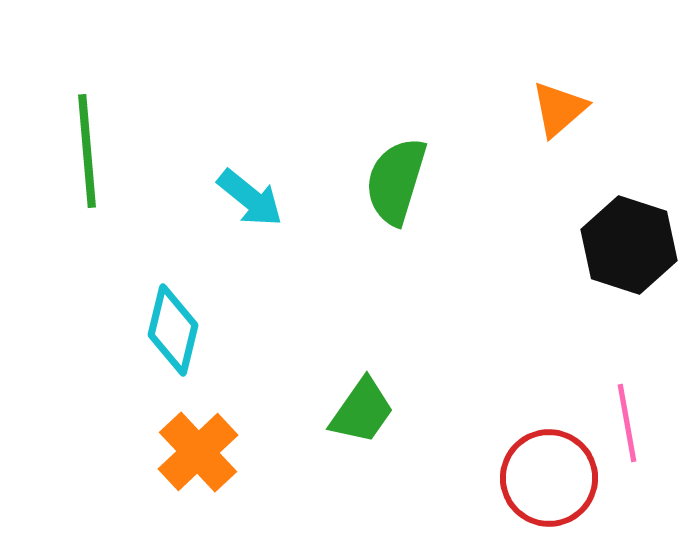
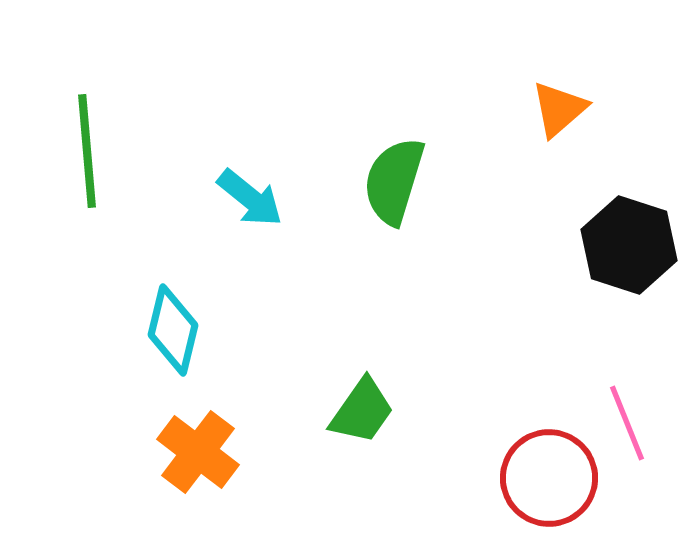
green semicircle: moved 2 px left
pink line: rotated 12 degrees counterclockwise
orange cross: rotated 10 degrees counterclockwise
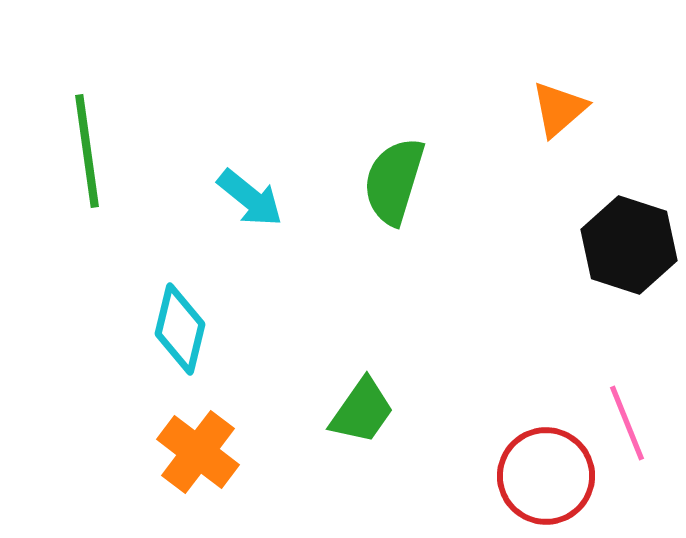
green line: rotated 3 degrees counterclockwise
cyan diamond: moved 7 px right, 1 px up
red circle: moved 3 px left, 2 px up
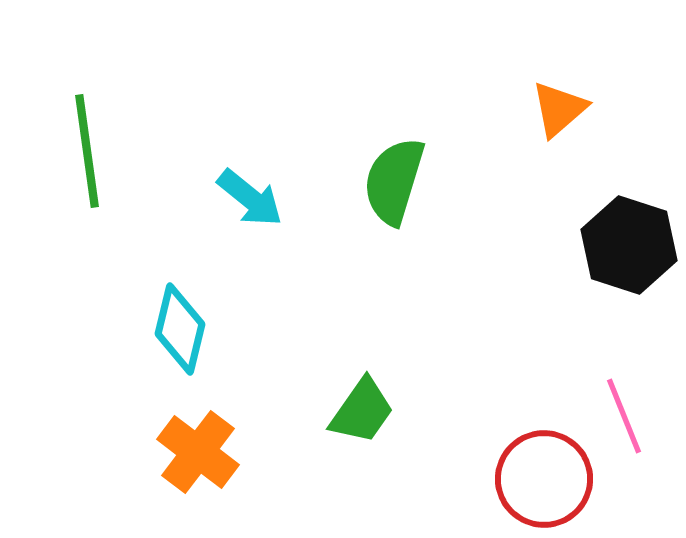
pink line: moved 3 px left, 7 px up
red circle: moved 2 px left, 3 px down
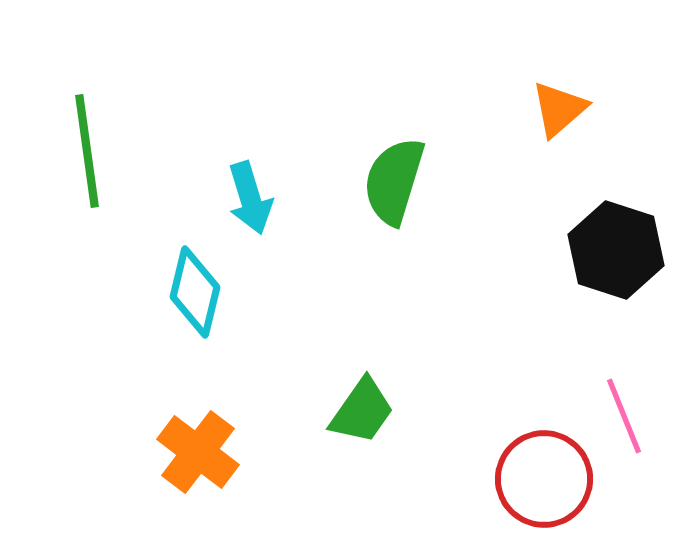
cyan arrow: rotated 34 degrees clockwise
black hexagon: moved 13 px left, 5 px down
cyan diamond: moved 15 px right, 37 px up
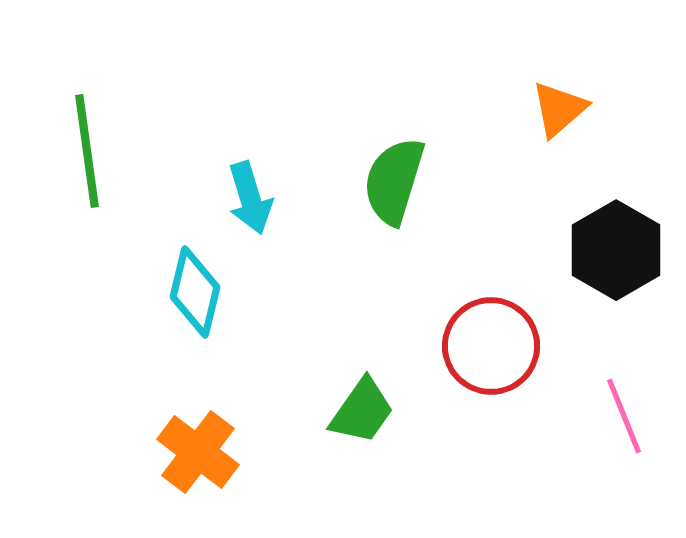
black hexagon: rotated 12 degrees clockwise
red circle: moved 53 px left, 133 px up
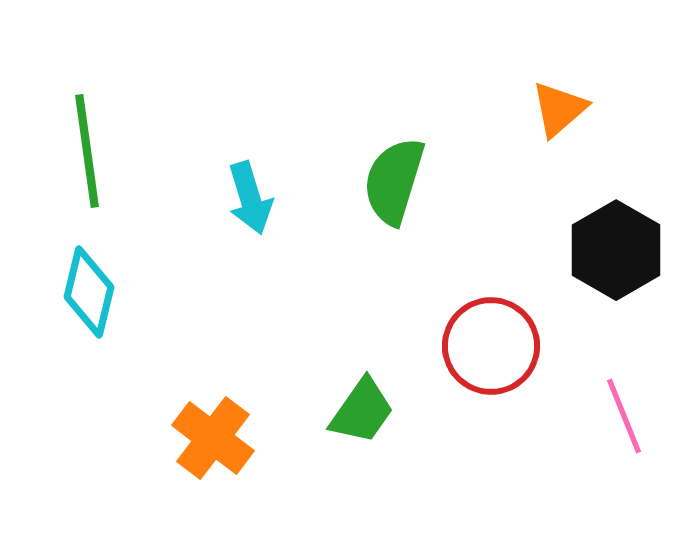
cyan diamond: moved 106 px left
orange cross: moved 15 px right, 14 px up
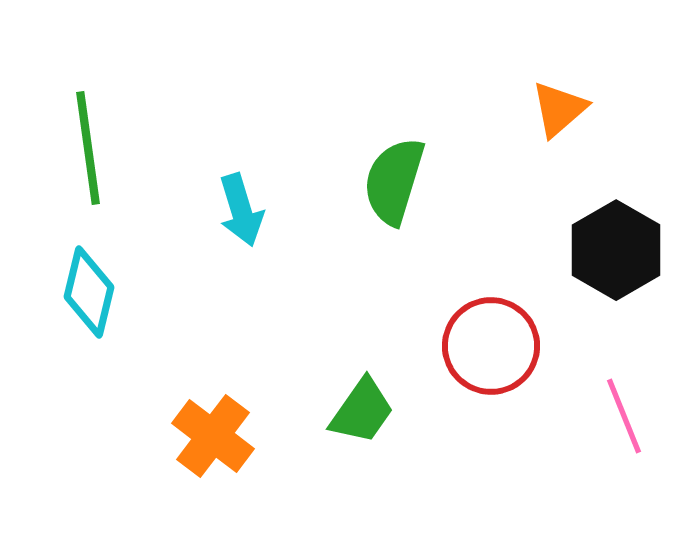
green line: moved 1 px right, 3 px up
cyan arrow: moved 9 px left, 12 px down
orange cross: moved 2 px up
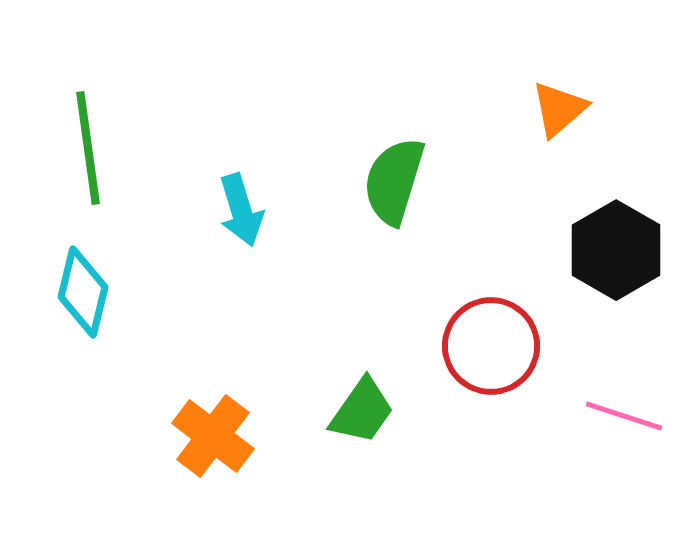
cyan diamond: moved 6 px left
pink line: rotated 50 degrees counterclockwise
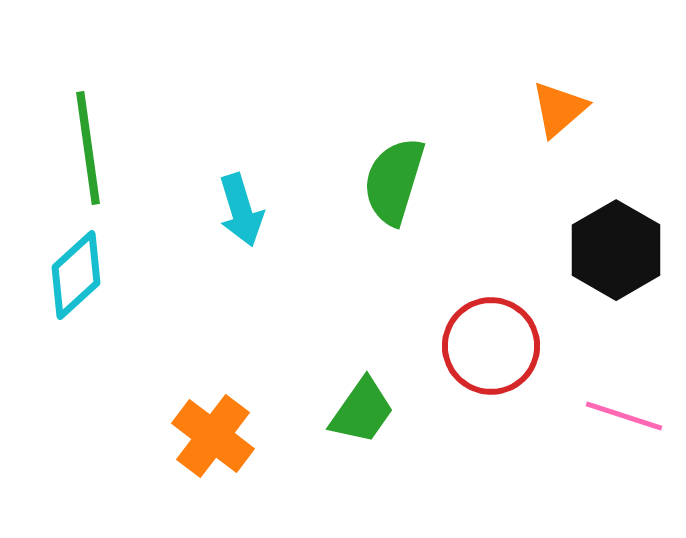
cyan diamond: moved 7 px left, 17 px up; rotated 34 degrees clockwise
